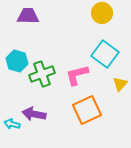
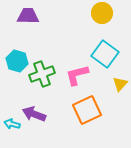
purple arrow: rotated 10 degrees clockwise
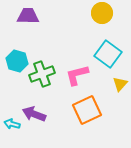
cyan square: moved 3 px right
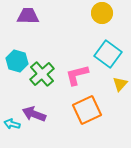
green cross: rotated 20 degrees counterclockwise
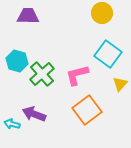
orange square: rotated 12 degrees counterclockwise
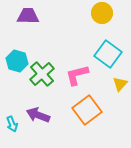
purple arrow: moved 4 px right, 1 px down
cyan arrow: rotated 126 degrees counterclockwise
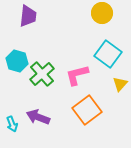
purple trapezoid: rotated 95 degrees clockwise
purple arrow: moved 2 px down
